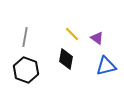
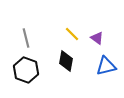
gray line: moved 1 px right, 1 px down; rotated 24 degrees counterclockwise
black diamond: moved 2 px down
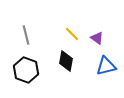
gray line: moved 3 px up
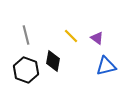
yellow line: moved 1 px left, 2 px down
black diamond: moved 13 px left
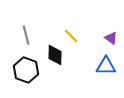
purple triangle: moved 14 px right
black diamond: moved 2 px right, 6 px up; rotated 10 degrees counterclockwise
blue triangle: rotated 15 degrees clockwise
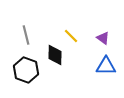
purple triangle: moved 8 px left
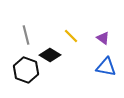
black diamond: moved 5 px left; rotated 60 degrees counterclockwise
blue triangle: moved 1 px down; rotated 10 degrees clockwise
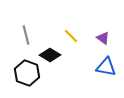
black hexagon: moved 1 px right, 3 px down
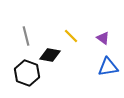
gray line: moved 1 px down
black diamond: rotated 20 degrees counterclockwise
blue triangle: moved 2 px right; rotated 20 degrees counterclockwise
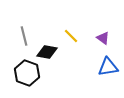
gray line: moved 2 px left
black diamond: moved 3 px left, 3 px up
